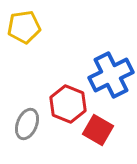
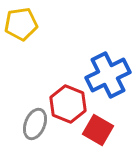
yellow pentagon: moved 3 px left, 3 px up
blue cross: moved 3 px left
gray ellipse: moved 8 px right
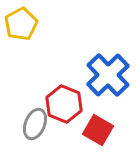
yellow pentagon: rotated 20 degrees counterclockwise
blue cross: rotated 18 degrees counterclockwise
red hexagon: moved 4 px left
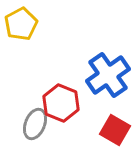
blue cross: rotated 9 degrees clockwise
red hexagon: moved 3 px left, 1 px up
red square: moved 17 px right
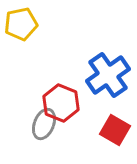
yellow pentagon: rotated 16 degrees clockwise
gray ellipse: moved 9 px right
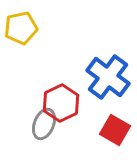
yellow pentagon: moved 4 px down
blue cross: moved 2 px down; rotated 18 degrees counterclockwise
red hexagon: rotated 12 degrees clockwise
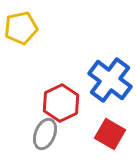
blue cross: moved 2 px right, 3 px down
gray ellipse: moved 1 px right, 10 px down
red square: moved 5 px left, 4 px down
